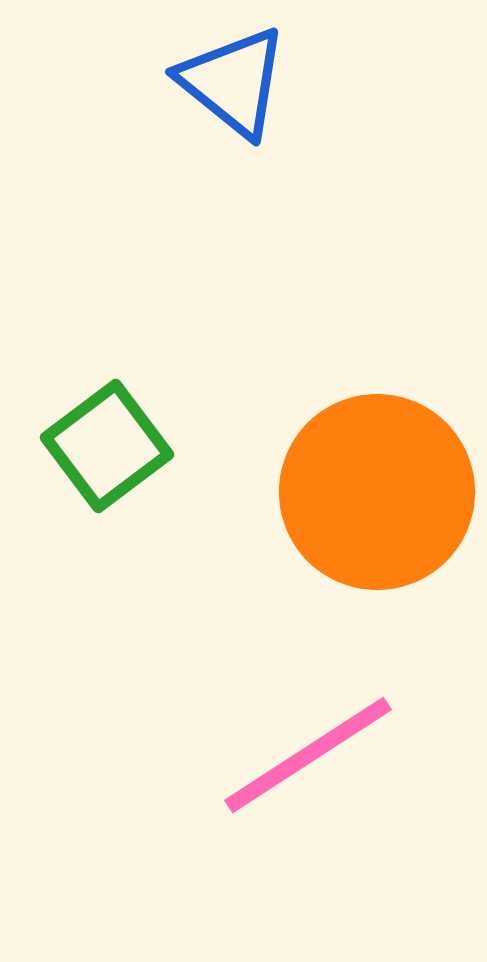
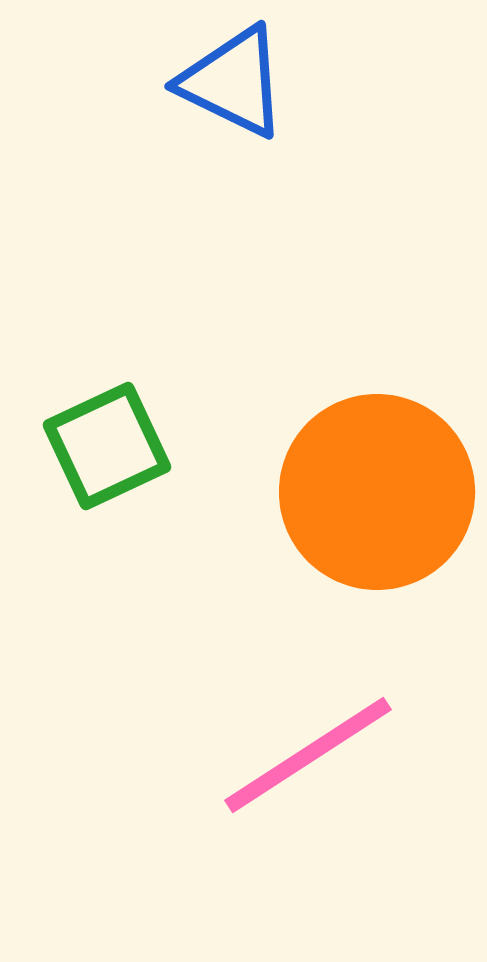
blue triangle: rotated 13 degrees counterclockwise
green square: rotated 12 degrees clockwise
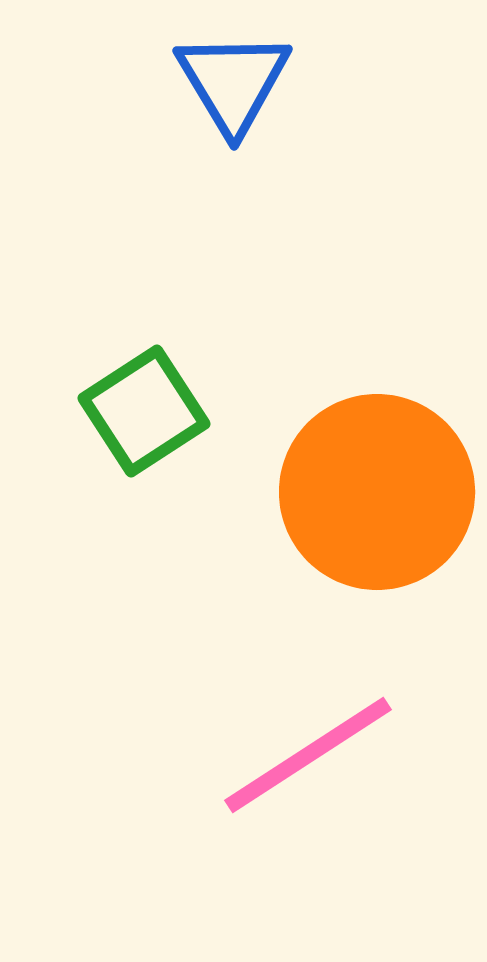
blue triangle: rotated 33 degrees clockwise
green square: moved 37 px right, 35 px up; rotated 8 degrees counterclockwise
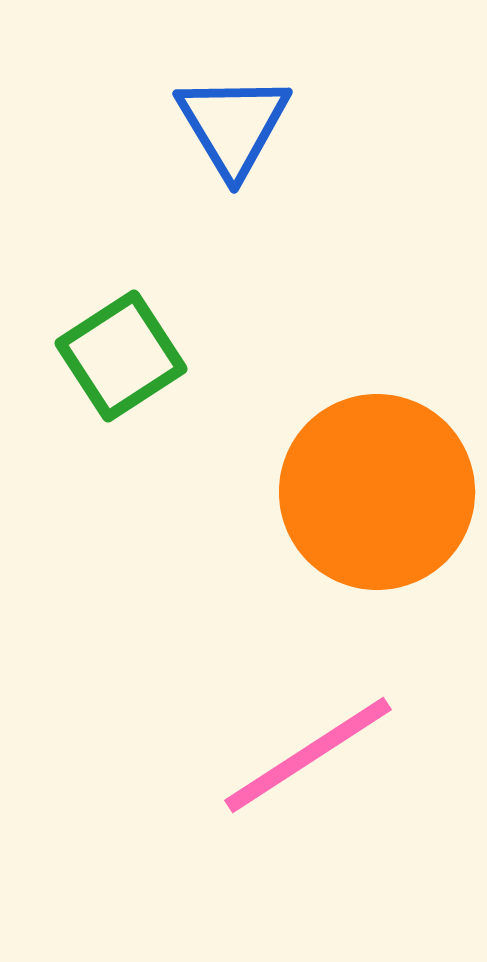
blue triangle: moved 43 px down
green square: moved 23 px left, 55 px up
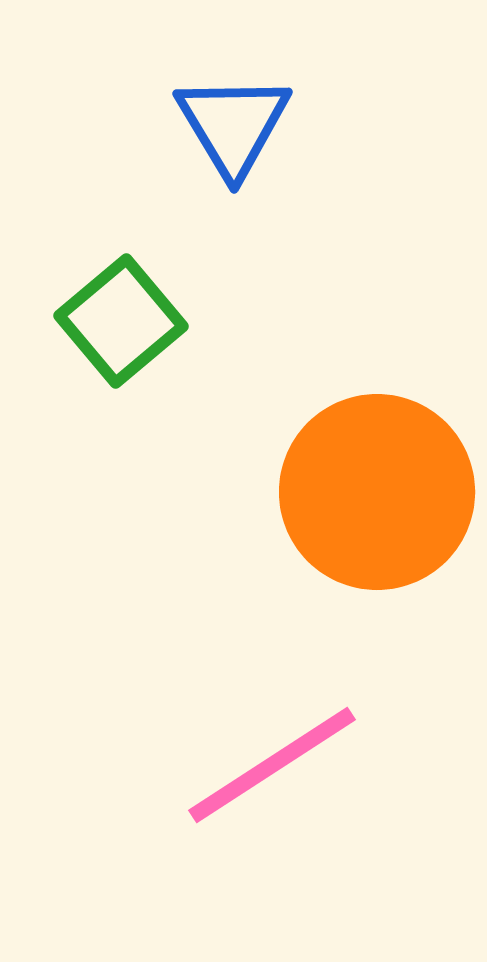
green square: moved 35 px up; rotated 7 degrees counterclockwise
pink line: moved 36 px left, 10 px down
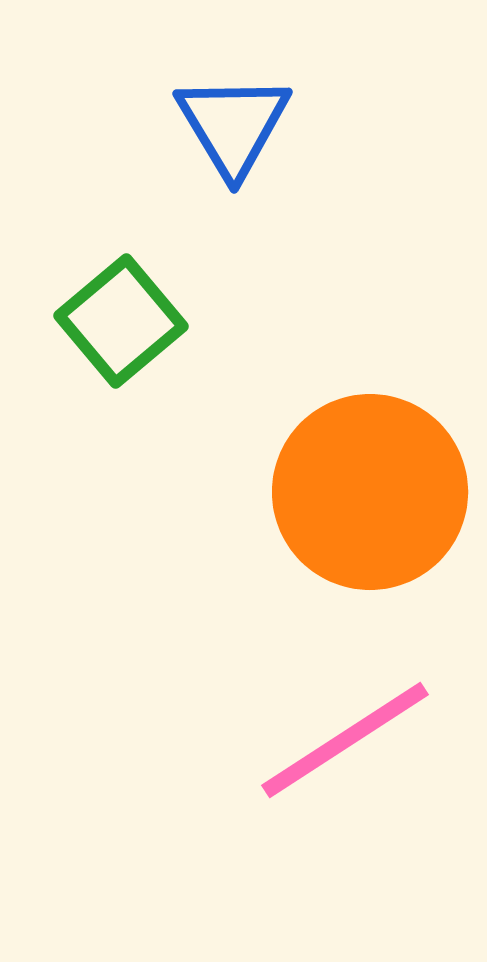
orange circle: moved 7 px left
pink line: moved 73 px right, 25 px up
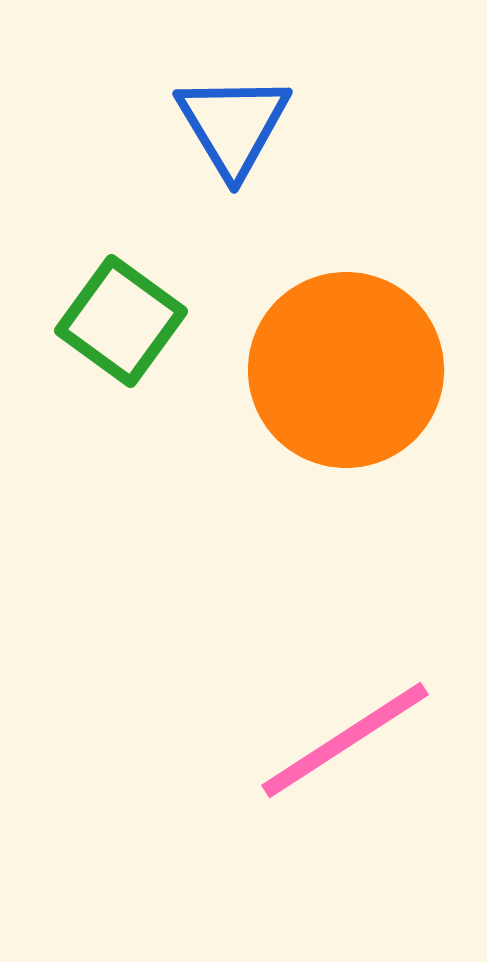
green square: rotated 14 degrees counterclockwise
orange circle: moved 24 px left, 122 px up
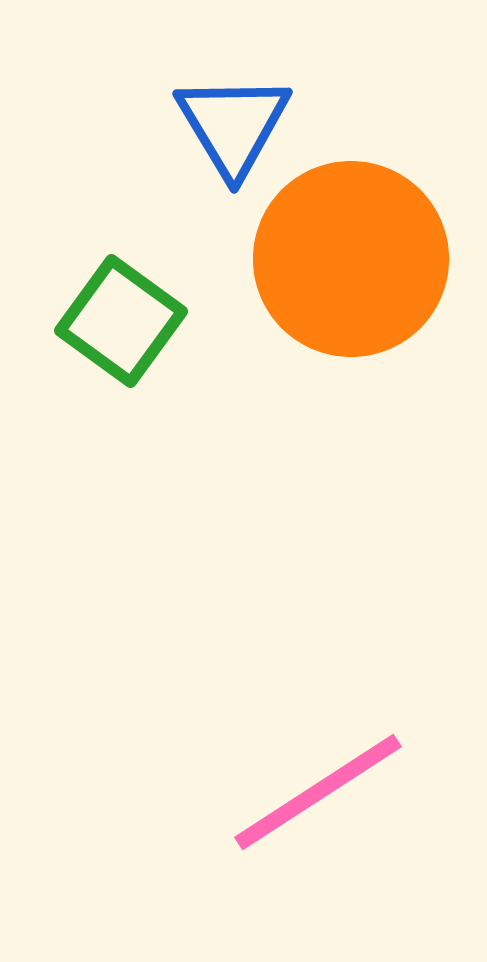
orange circle: moved 5 px right, 111 px up
pink line: moved 27 px left, 52 px down
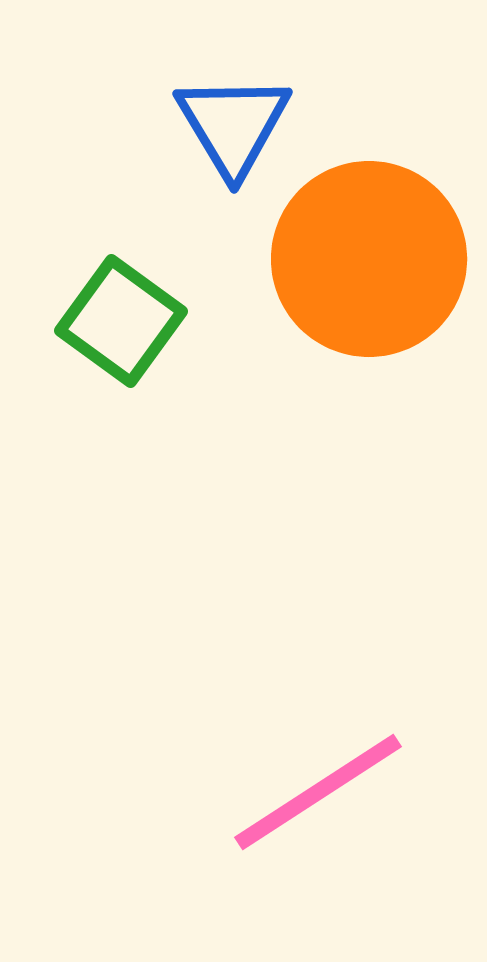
orange circle: moved 18 px right
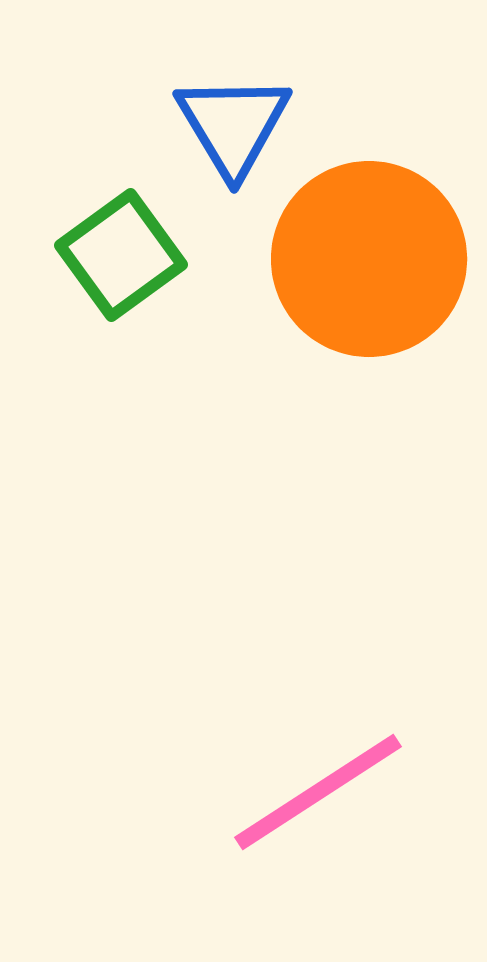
green square: moved 66 px up; rotated 18 degrees clockwise
